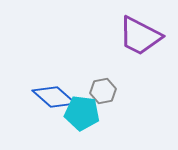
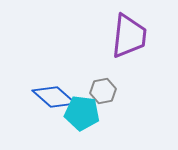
purple trapezoid: moved 11 px left; rotated 111 degrees counterclockwise
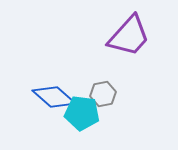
purple trapezoid: rotated 36 degrees clockwise
gray hexagon: moved 3 px down
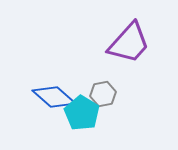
purple trapezoid: moved 7 px down
cyan pentagon: rotated 24 degrees clockwise
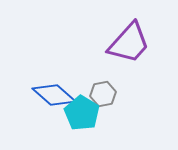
blue diamond: moved 2 px up
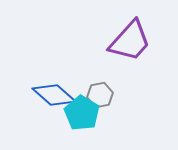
purple trapezoid: moved 1 px right, 2 px up
gray hexagon: moved 3 px left, 1 px down
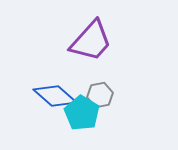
purple trapezoid: moved 39 px left
blue diamond: moved 1 px right, 1 px down
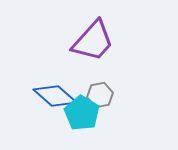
purple trapezoid: moved 2 px right
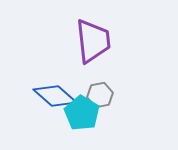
purple trapezoid: rotated 48 degrees counterclockwise
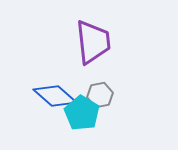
purple trapezoid: moved 1 px down
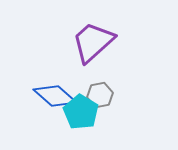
purple trapezoid: rotated 126 degrees counterclockwise
cyan pentagon: moved 1 px left, 1 px up
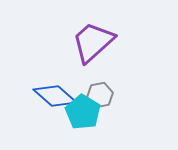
cyan pentagon: moved 2 px right
